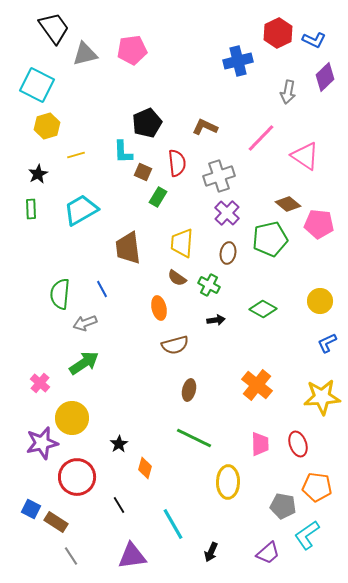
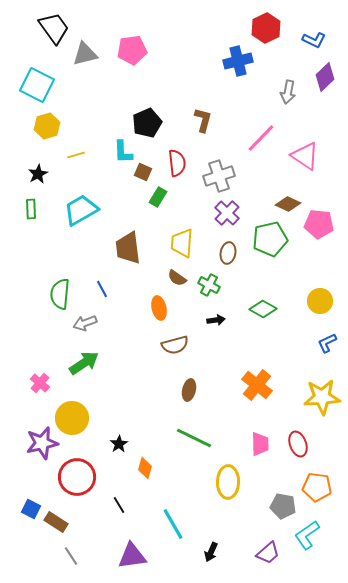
red hexagon at (278, 33): moved 12 px left, 5 px up
brown L-shape at (205, 127): moved 2 px left, 7 px up; rotated 80 degrees clockwise
brown diamond at (288, 204): rotated 15 degrees counterclockwise
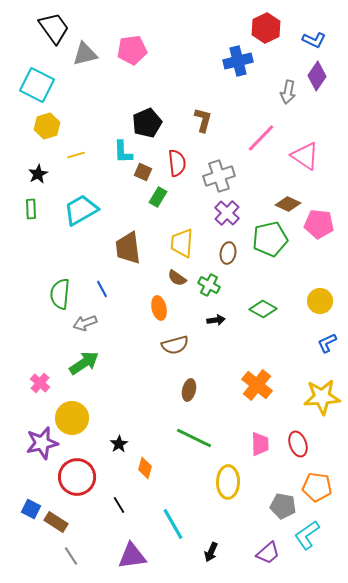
purple diamond at (325, 77): moved 8 px left, 1 px up; rotated 12 degrees counterclockwise
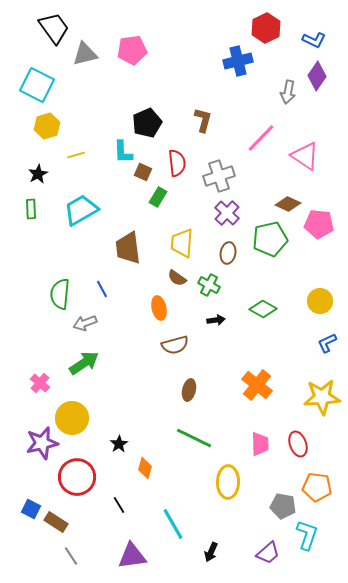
cyan L-shape at (307, 535): rotated 144 degrees clockwise
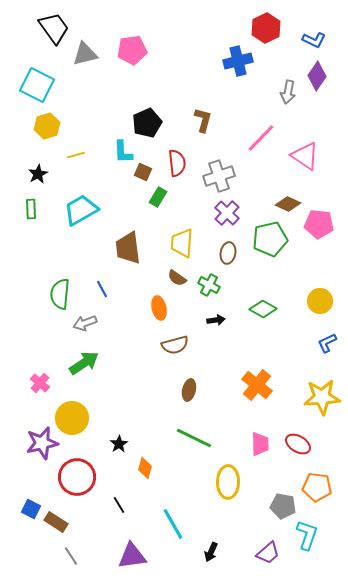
red ellipse at (298, 444): rotated 40 degrees counterclockwise
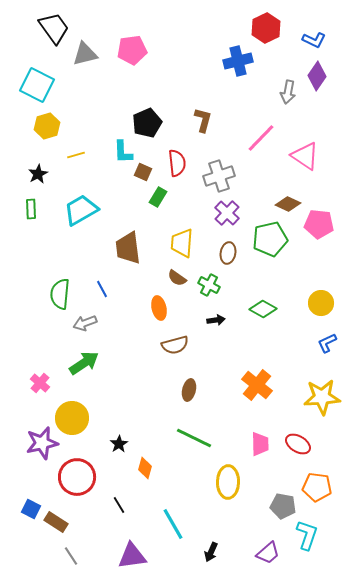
yellow circle at (320, 301): moved 1 px right, 2 px down
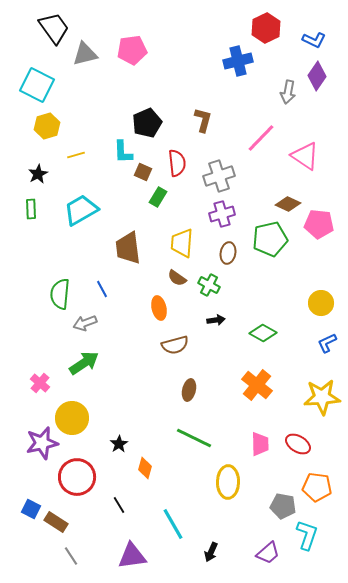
purple cross at (227, 213): moved 5 px left, 1 px down; rotated 30 degrees clockwise
green diamond at (263, 309): moved 24 px down
